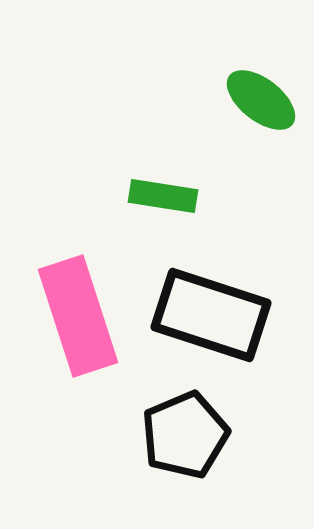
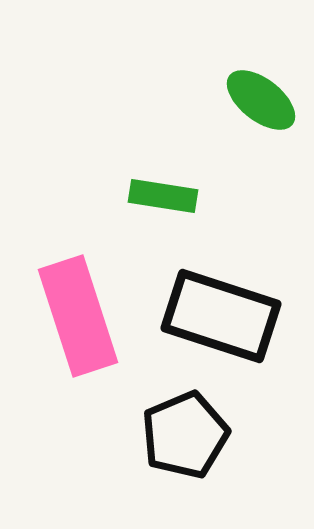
black rectangle: moved 10 px right, 1 px down
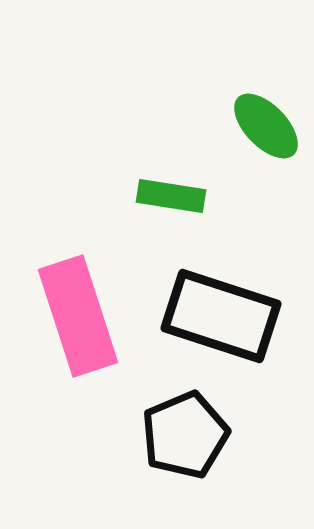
green ellipse: moved 5 px right, 26 px down; rotated 8 degrees clockwise
green rectangle: moved 8 px right
